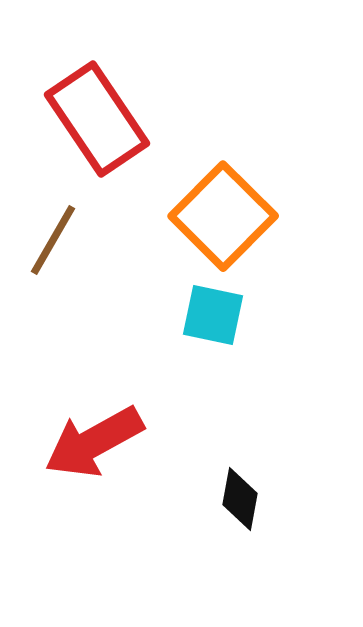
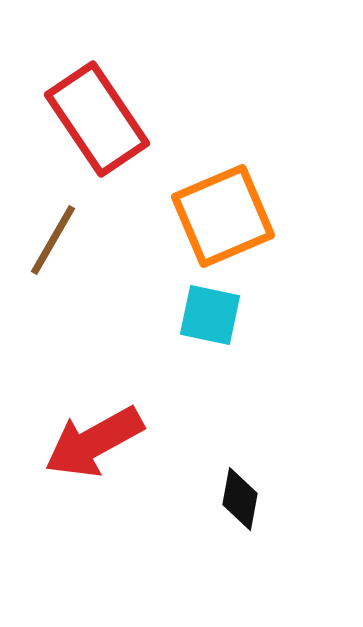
orange square: rotated 22 degrees clockwise
cyan square: moved 3 px left
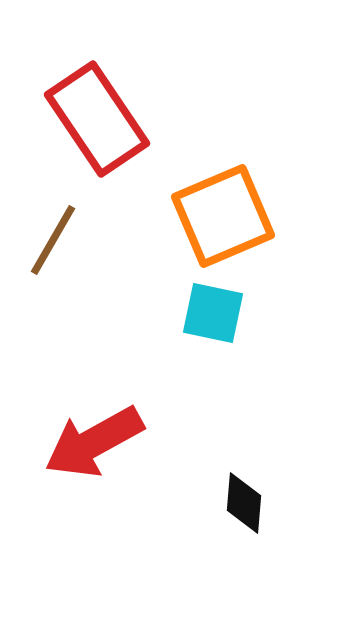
cyan square: moved 3 px right, 2 px up
black diamond: moved 4 px right, 4 px down; rotated 6 degrees counterclockwise
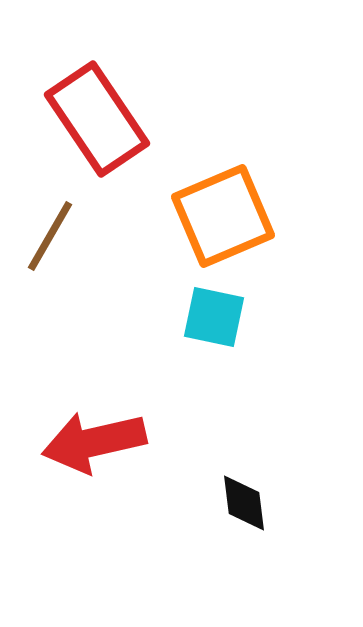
brown line: moved 3 px left, 4 px up
cyan square: moved 1 px right, 4 px down
red arrow: rotated 16 degrees clockwise
black diamond: rotated 12 degrees counterclockwise
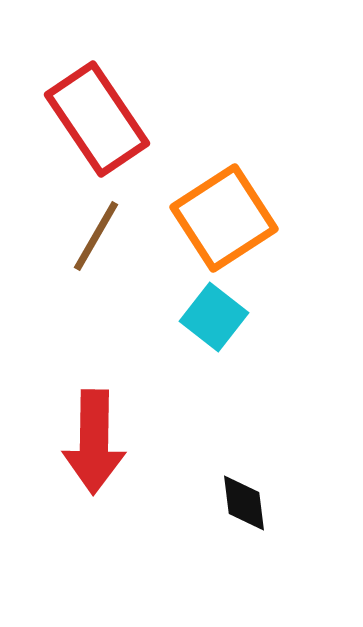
orange square: moved 1 px right, 2 px down; rotated 10 degrees counterclockwise
brown line: moved 46 px right
cyan square: rotated 26 degrees clockwise
red arrow: rotated 76 degrees counterclockwise
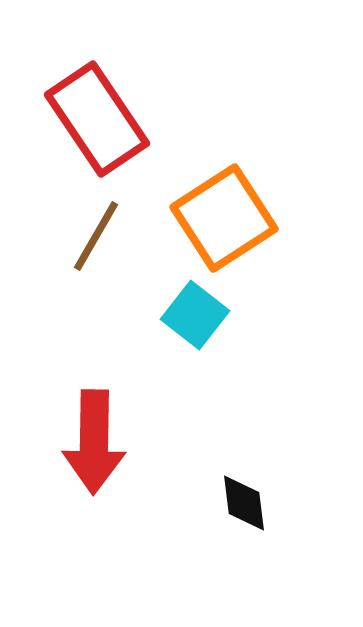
cyan square: moved 19 px left, 2 px up
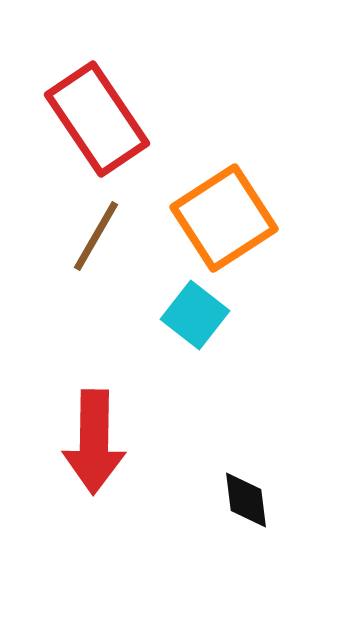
black diamond: moved 2 px right, 3 px up
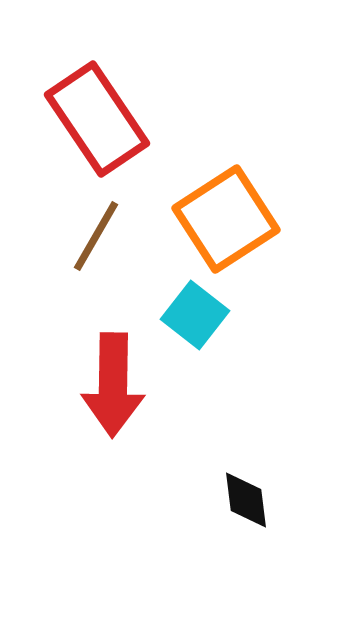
orange square: moved 2 px right, 1 px down
red arrow: moved 19 px right, 57 px up
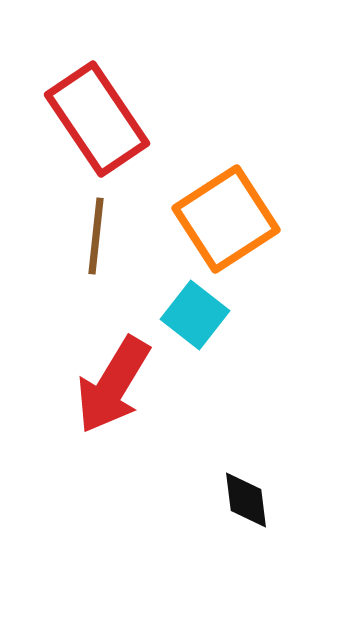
brown line: rotated 24 degrees counterclockwise
red arrow: rotated 30 degrees clockwise
